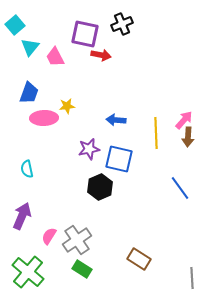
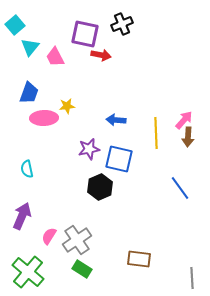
brown rectangle: rotated 25 degrees counterclockwise
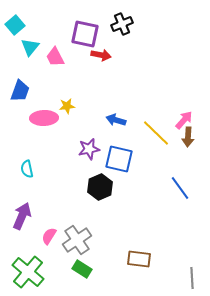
blue trapezoid: moved 9 px left, 2 px up
blue arrow: rotated 12 degrees clockwise
yellow line: rotated 44 degrees counterclockwise
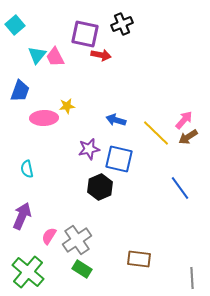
cyan triangle: moved 7 px right, 8 px down
brown arrow: rotated 54 degrees clockwise
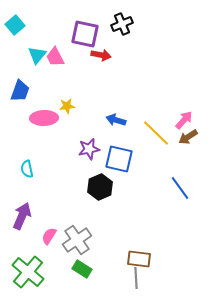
gray line: moved 56 px left
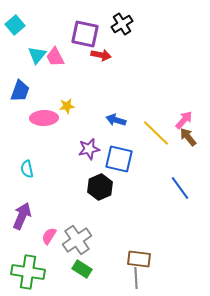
black cross: rotated 10 degrees counterclockwise
brown arrow: rotated 84 degrees clockwise
green cross: rotated 32 degrees counterclockwise
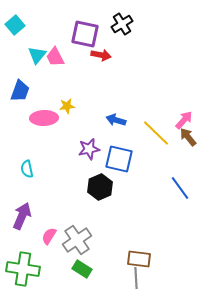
green cross: moved 5 px left, 3 px up
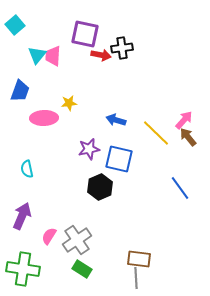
black cross: moved 24 px down; rotated 25 degrees clockwise
pink trapezoid: moved 2 px left, 1 px up; rotated 30 degrees clockwise
yellow star: moved 2 px right, 3 px up
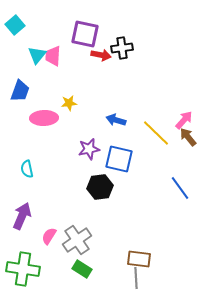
black hexagon: rotated 15 degrees clockwise
